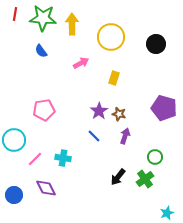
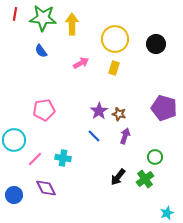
yellow circle: moved 4 px right, 2 px down
yellow rectangle: moved 10 px up
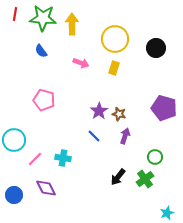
black circle: moved 4 px down
pink arrow: rotated 49 degrees clockwise
pink pentagon: moved 10 px up; rotated 25 degrees clockwise
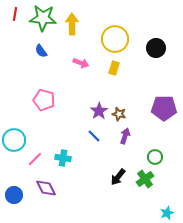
purple pentagon: rotated 15 degrees counterclockwise
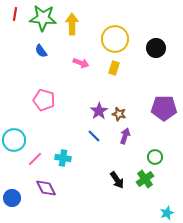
black arrow: moved 1 px left, 3 px down; rotated 72 degrees counterclockwise
blue circle: moved 2 px left, 3 px down
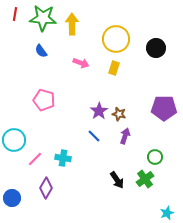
yellow circle: moved 1 px right
purple diamond: rotated 55 degrees clockwise
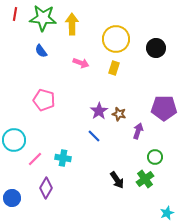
purple arrow: moved 13 px right, 5 px up
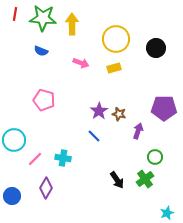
blue semicircle: rotated 32 degrees counterclockwise
yellow rectangle: rotated 56 degrees clockwise
blue circle: moved 2 px up
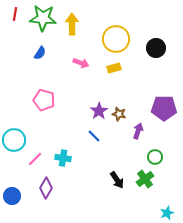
blue semicircle: moved 1 px left, 2 px down; rotated 80 degrees counterclockwise
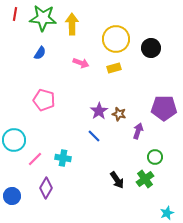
black circle: moved 5 px left
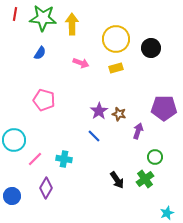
yellow rectangle: moved 2 px right
cyan cross: moved 1 px right, 1 px down
